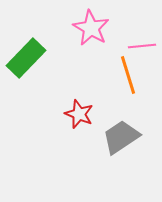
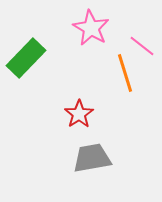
pink line: rotated 44 degrees clockwise
orange line: moved 3 px left, 2 px up
red star: rotated 16 degrees clockwise
gray trapezoid: moved 29 px left, 21 px down; rotated 24 degrees clockwise
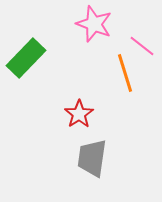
pink star: moved 3 px right, 4 px up; rotated 9 degrees counterclockwise
gray trapezoid: rotated 72 degrees counterclockwise
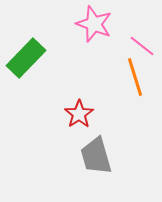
orange line: moved 10 px right, 4 px down
gray trapezoid: moved 4 px right, 2 px up; rotated 24 degrees counterclockwise
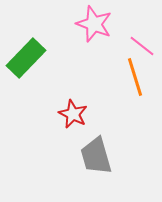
red star: moved 6 px left; rotated 12 degrees counterclockwise
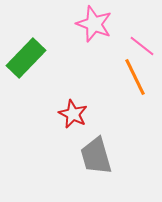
orange line: rotated 9 degrees counterclockwise
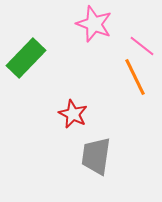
gray trapezoid: rotated 24 degrees clockwise
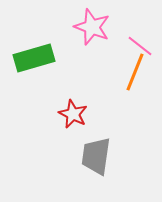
pink star: moved 2 px left, 3 px down
pink line: moved 2 px left
green rectangle: moved 8 px right; rotated 30 degrees clockwise
orange line: moved 5 px up; rotated 48 degrees clockwise
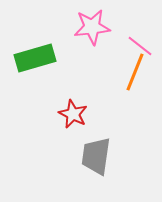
pink star: rotated 27 degrees counterclockwise
green rectangle: moved 1 px right
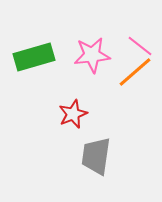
pink star: moved 28 px down
green rectangle: moved 1 px left, 1 px up
orange line: rotated 27 degrees clockwise
red star: rotated 24 degrees clockwise
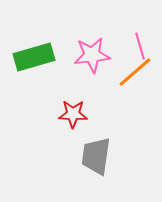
pink line: rotated 36 degrees clockwise
red star: rotated 24 degrees clockwise
